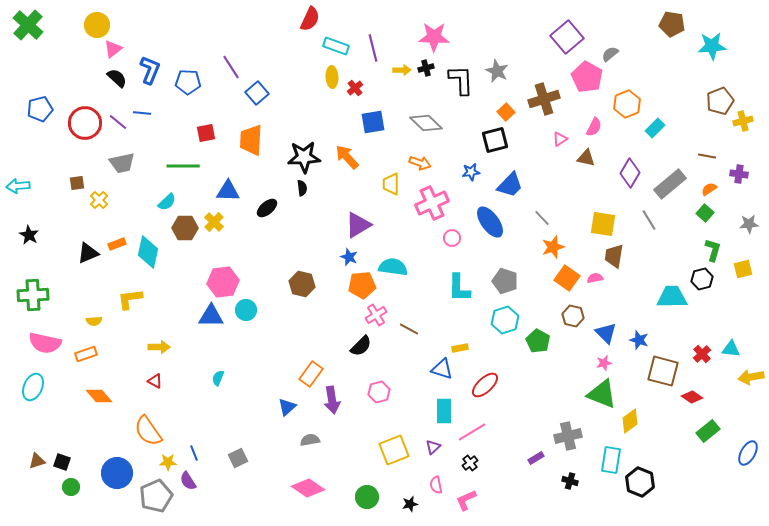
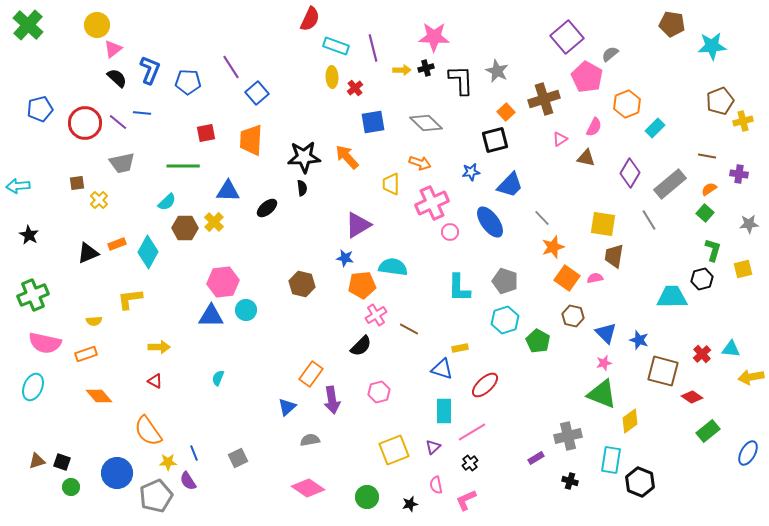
pink circle at (452, 238): moved 2 px left, 6 px up
cyan diamond at (148, 252): rotated 16 degrees clockwise
blue star at (349, 257): moved 4 px left, 1 px down; rotated 12 degrees counterclockwise
green cross at (33, 295): rotated 20 degrees counterclockwise
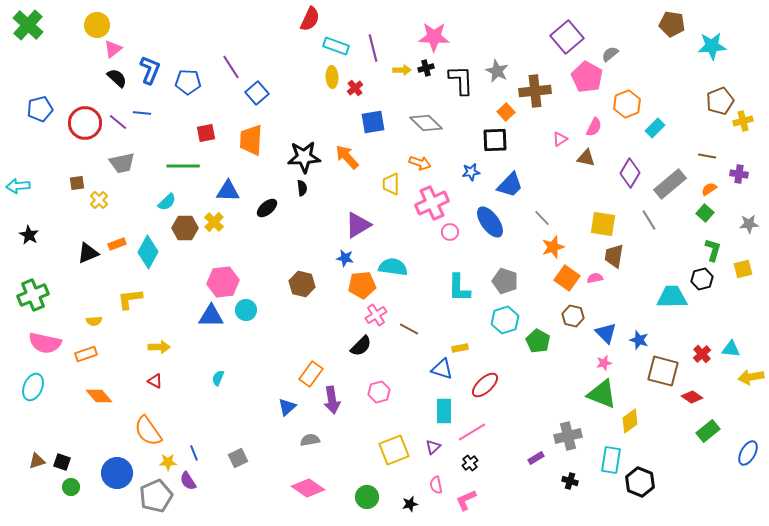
brown cross at (544, 99): moved 9 px left, 8 px up; rotated 12 degrees clockwise
black square at (495, 140): rotated 12 degrees clockwise
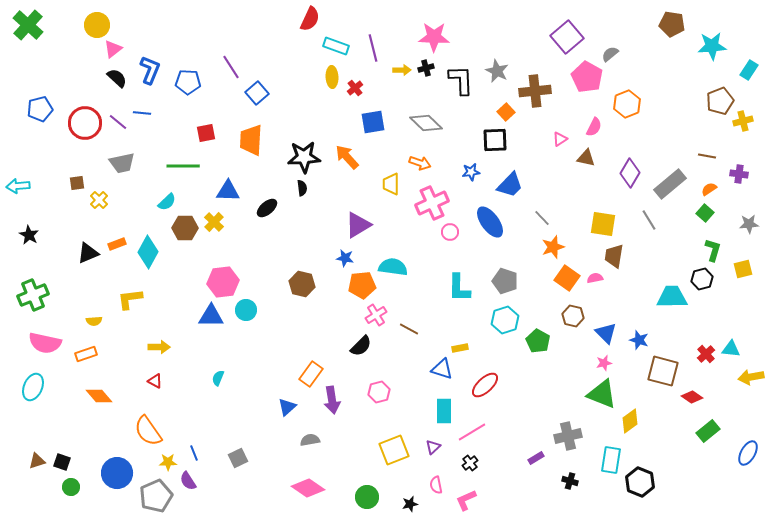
cyan rectangle at (655, 128): moved 94 px right, 58 px up; rotated 12 degrees counterclockwise
red cross at (702, 354): moved 4 px right
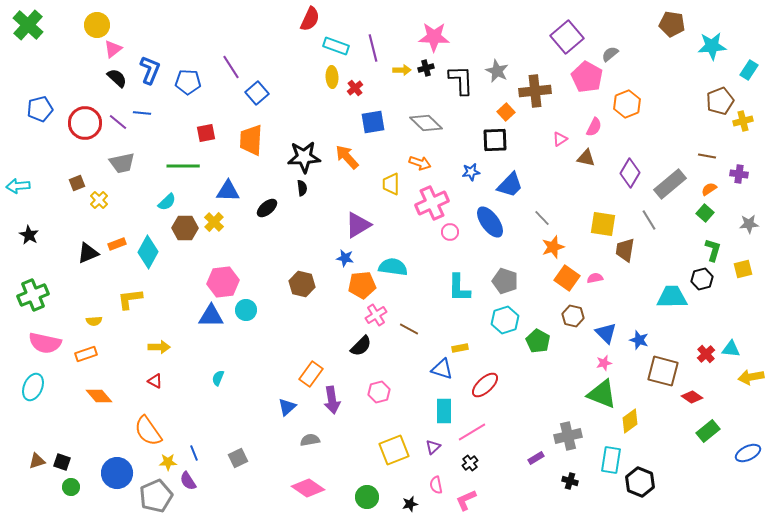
brown square at (77, 183): rotated 14 degrees counterclockwise
brown trapezoid at (614, 256): moved 11 px right, 6 px up
blue ellipse at (748, 453): rotated 35 degrees clockwise
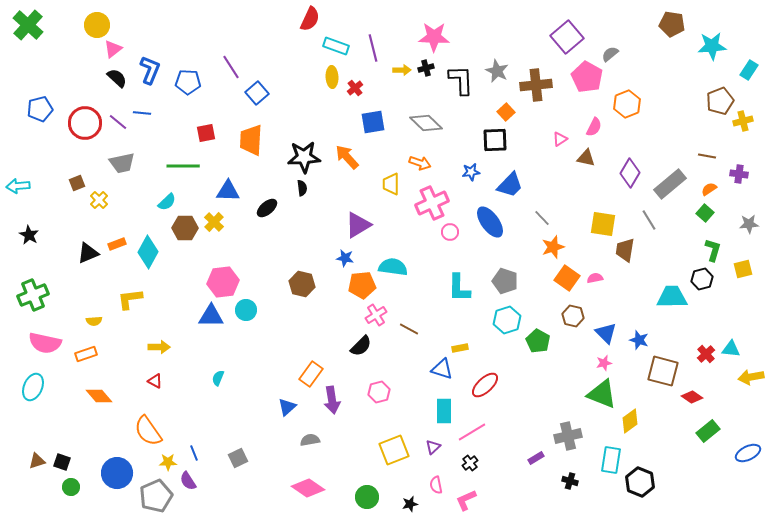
brown cross at (535, 91): moved 1 px right, 6 px up
cyan hexagon at (505, 320): moved 2 px right
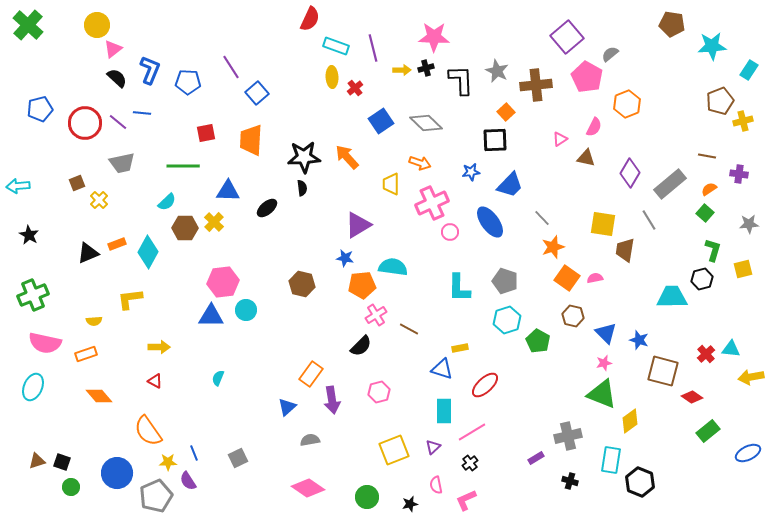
blue square at (373, 122): moved 8 px right, 1 px up; rotated 25 degrees counterclockwise
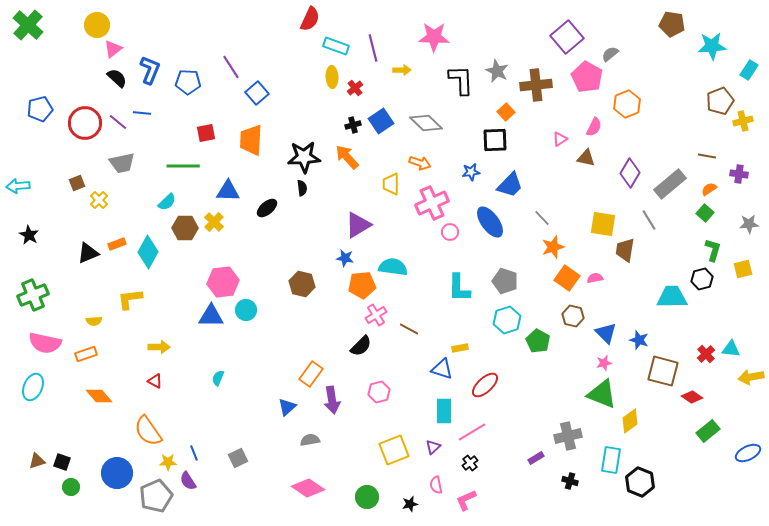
black cross at (426, 68): moved 73 px left, 57 px down
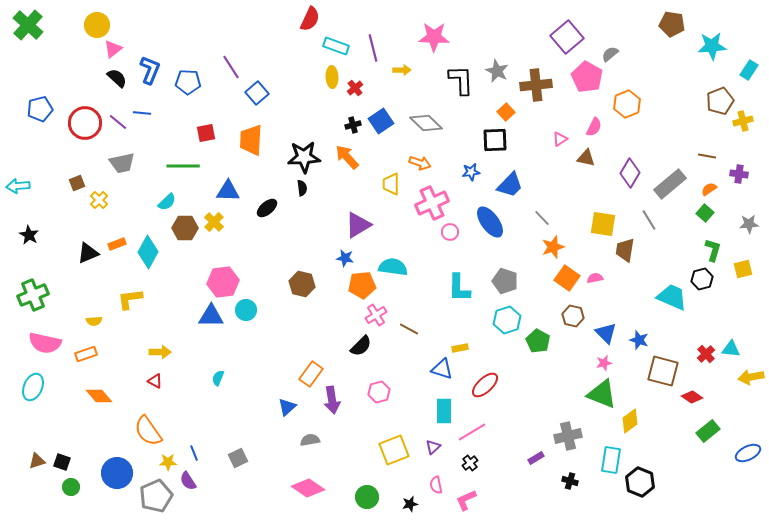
cyan trapezoid at (672, 297): rotated 24 degrees clockwise
yellow arrow at (159, 347): moved 1 px right, 5 px down
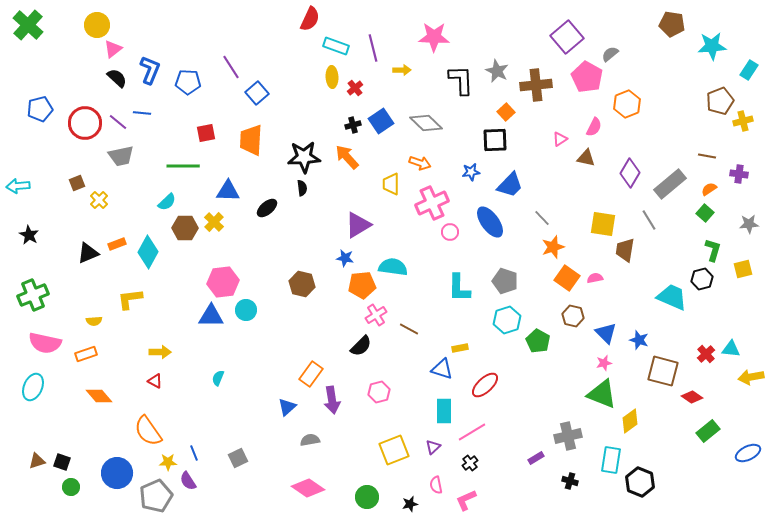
gray trapezoid at (122, 163): moved 1 px left, 7 px up
